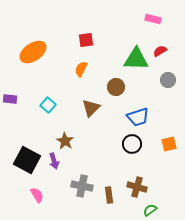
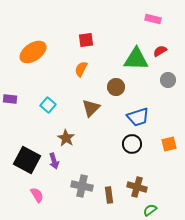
brown star: moved 1 px right, 3 px up
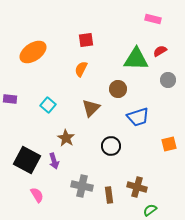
brown circle: moved 2 px right, 2 px down
black circle: moved 21 px left, 2 px down
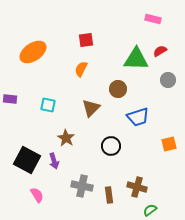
cyan square: rotated 28 degrees counterclockwise
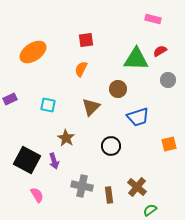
purple rectangle: rotated 32 degrees counterclockwise
brown triangle: moved 1 px up
brown cross: rotated 24 degrees clockwise
